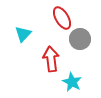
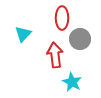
red ellipse: rotated 30 degrees clockwise
red arrow: moved 4 px right, 4 px up
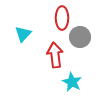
gray circle: moved 2 px up
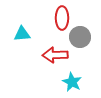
cyan triangle: moved 1 px left; rotated 42 degrees clockwise
red arrow: rotated 85 degrees counterclockwise
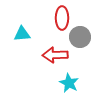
cyan star: moved 3 px left, 1 px down
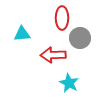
gray circle: moved 1 px down
red arrow: moved 2 px left
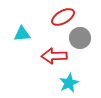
red ellipse: moved 1 px right, 1 px up; rotated 60 degrees clockwise
red arrow: moved 1 px right, 1 px down
cyan star: rotated 18 degrees clockwise
